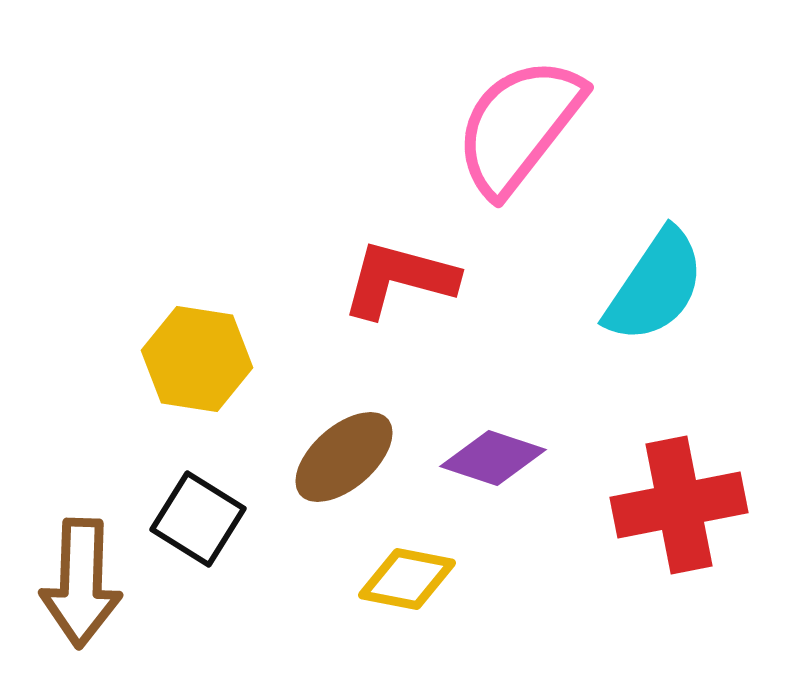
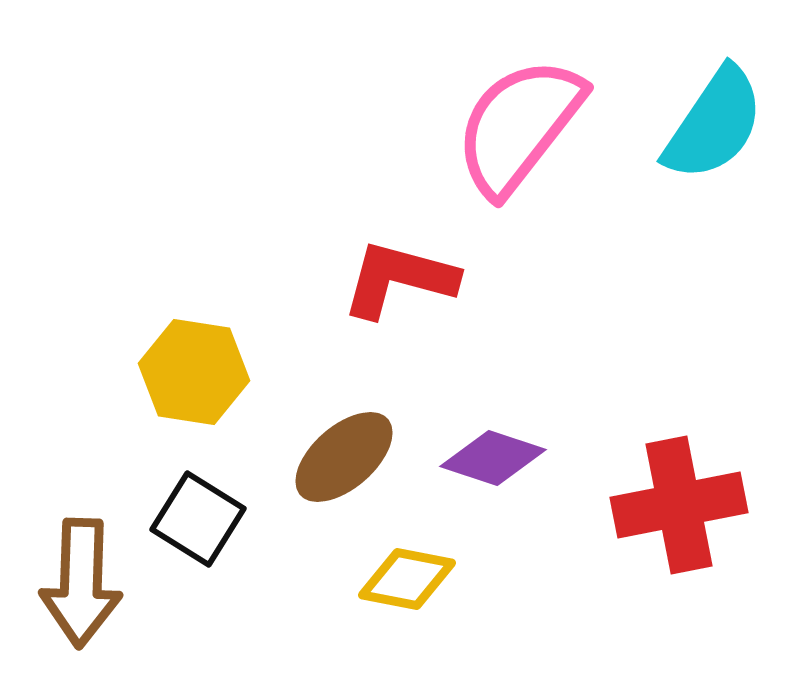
cyan semicircle: moved 59 px right, 162 px up
yellow hexagon: moved 3 px left, 13 px down
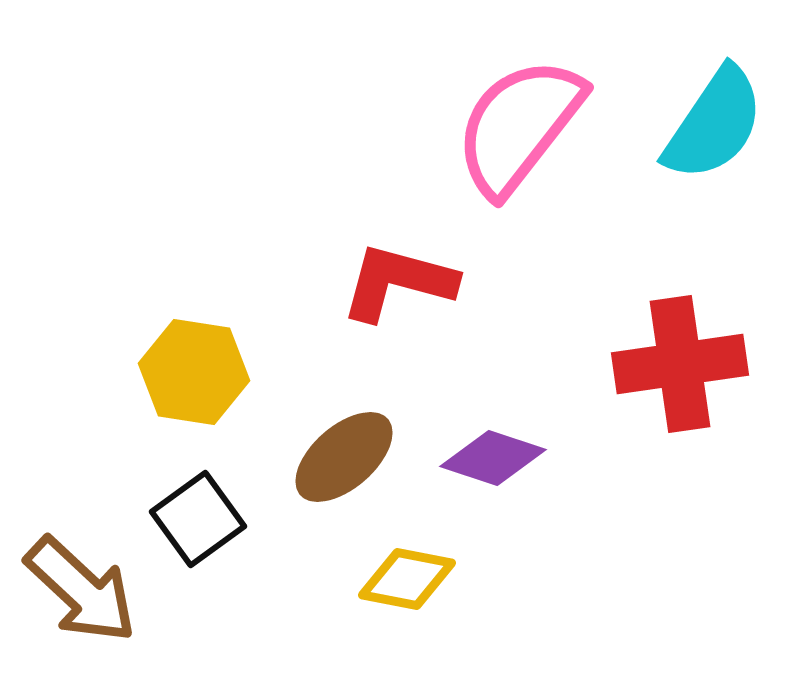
red L-shape: moved 1 px left, 3 px down
red cross: moved 1 px right, 141 px up; rotated 3 degrees clockwise
black square: rotated 22 degrees clockwise
brown arrow: moved 7 px down; rotated 49 degrees counterclockwise
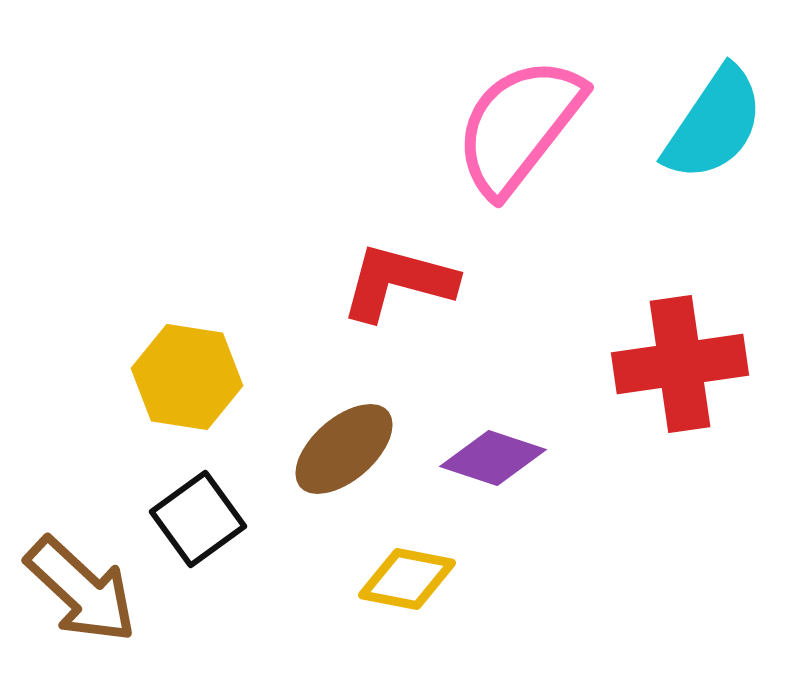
yellow hexagon: moved 7 px left, 5 px down
brown ellipse: moved 8 px up
